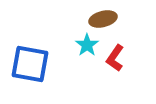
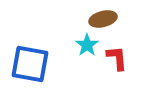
red L-shape: moved 2 px right; rotated 140 degrees clockwise
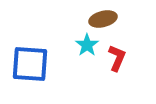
red L-shape: rotated 28 degrees clockwise
blue square: rotated 6 degrees counterclockwise
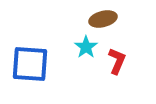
cyan star: moved 1 px left, 2 px down
red L-shape: moved 3 px down
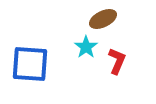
brown ellipse: rotated 12 degrees counterclockwise
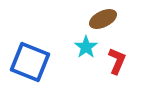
blue square: moved 2 px up; rotated 18 degrees clockwise
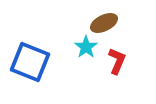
brown ellipse: moved 1 px right, 4 px down
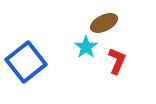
blue square: moved 4 px left; rotated 30 degrees clockwise
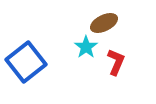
red L-shape: moved 1 px left, 1 px down
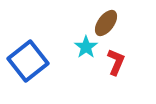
brown ellipse: moved 2 px right; rotated 28 degrees counterclockwise
blue square: moved 2 px right, 1 px up
